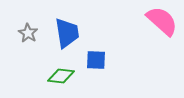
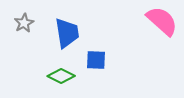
gray star: moved 4 px left, 10 px up; rotated 12 degrees clockwise
green diamond: rotated 20 degrees clockwise
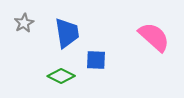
pink semicircle: moved 8 px left, 16 px down
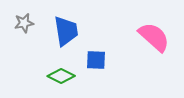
gray star: rotated 18 degrees clockwise
blue trapezoid: moved 1 px left, 2 px up
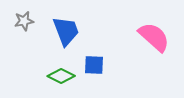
gray star: moved 2 px up
blue trapezoid: rotated 12 degrees counterclockwise
blue square: moved 2 px left, 5 px down
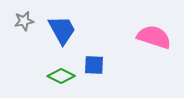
blue trapezoid: moved 4 px left, 1 px up; rotated 8 degrees counterclockwise
pink semicircle: rotated 24 degrees counterclockwise
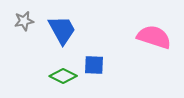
green diamond: moved 2 px right
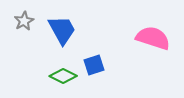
gray star: rotated 18 degrees counterclockwise
pink semicircle: moved 1 px left, 1 px down
blue square: rotated 20 degrees counterclockwise
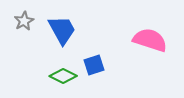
pink semicircle: moved 3 px left, 2 px down
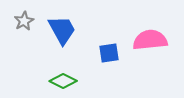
pink semicircle: rotated 24 degrees counterclockwise
blue square: moved 15 px right, 12 px up; rotated 10 degrees clockwise
green diamond: moved 5 px down
